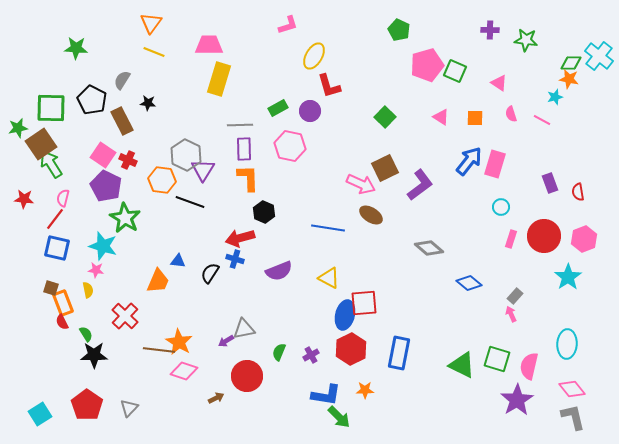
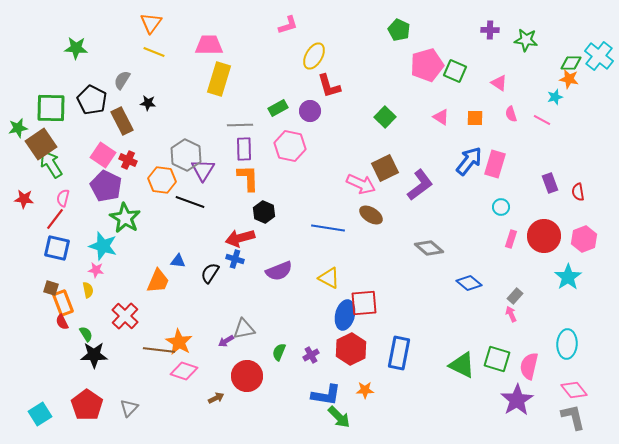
pink diamond at (572, 389): moved 2 px right, 1 px down
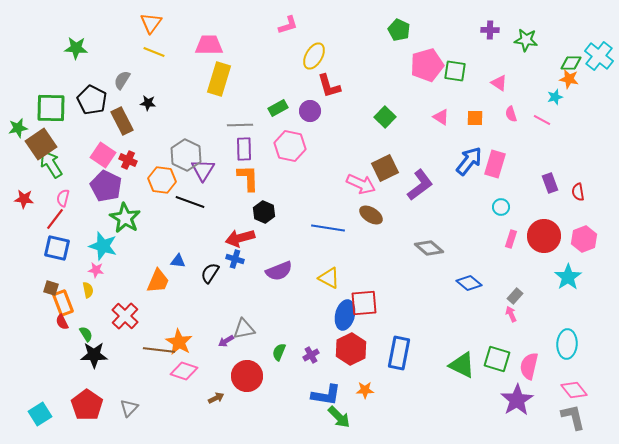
green square at (455, 71): rotated 15 degrees counterclockwise
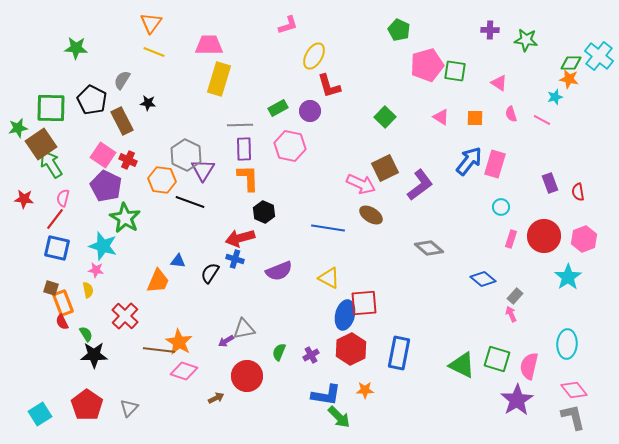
blue diamond at (469, 283): moved 14 px right, 4 px up
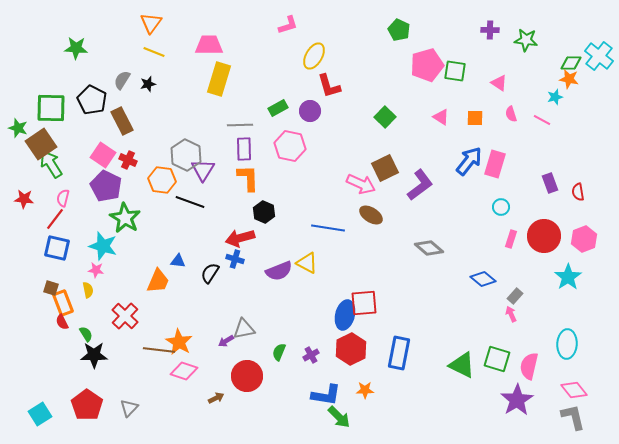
black star at (148, 103): moved 19 px up; rotated 21 degrees counterclockwise
green star at (18, 128): rotated 30 degrees clockwise
yellow triangle at (329, 278): moved 22 px left, 15 px up
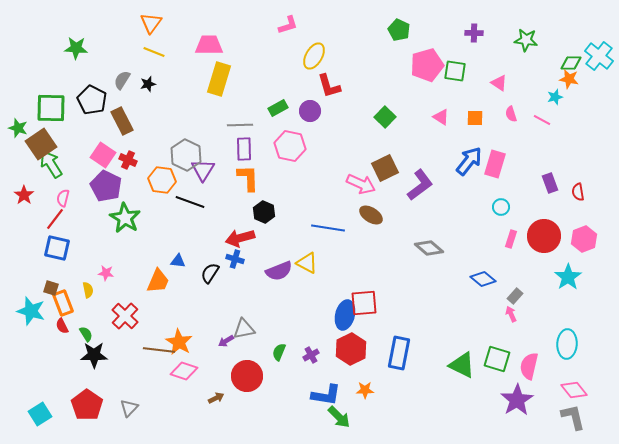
purple cross at (490, 30): moved 16 px left, 3 px down
red star at (24, 199): moved 4 px up; rotated 30 degrees clockwise
cyan star at (103, 246): moved 72 px left, 65 px down
pink star at (96, 270): moved 10 px right, 3 px down
red semicircle at (62, 322): moved 4 px down
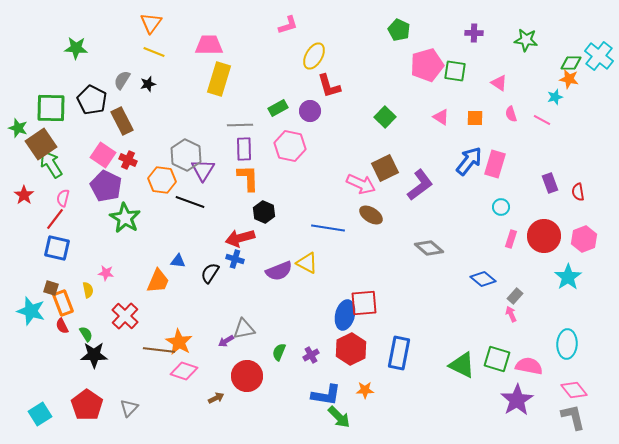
pink semicircle at (529, 366): rotated 88 degrees clockwise
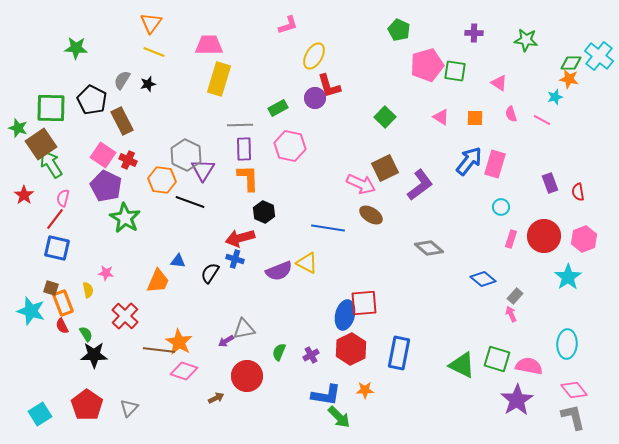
purple circle at (310, 111): moved 5 px right, 13 px up
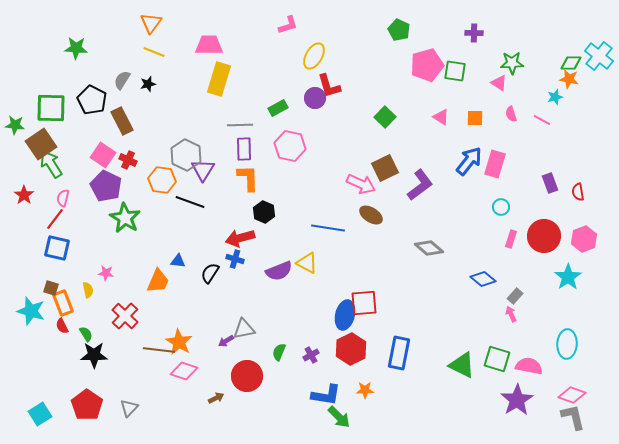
green star at (526, 40): moved 14 px left, 23 px down; rotated 10 degrees counterclockwise
green star at (18, 128): moved 3 px left, 3 px up; rotated 12 degrees counterclockwise
pink diamond at (574, 390): moved 2 px left, 5 px down; rotated 32 degrees counterclockwise
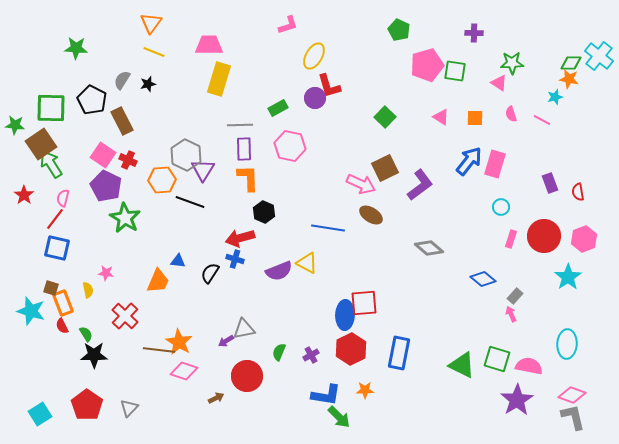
orange hexagon at (162, 180): rotated 12 degrees counterclockwise
blue ellipse at (345, 315): rotated 12 degrees counterclockwise
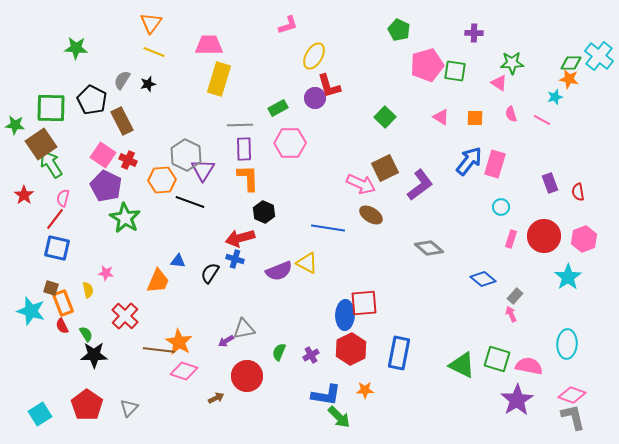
pink hexagon at (290, 146): moved 3 px up; rotated 12 degrees counterclockwise
